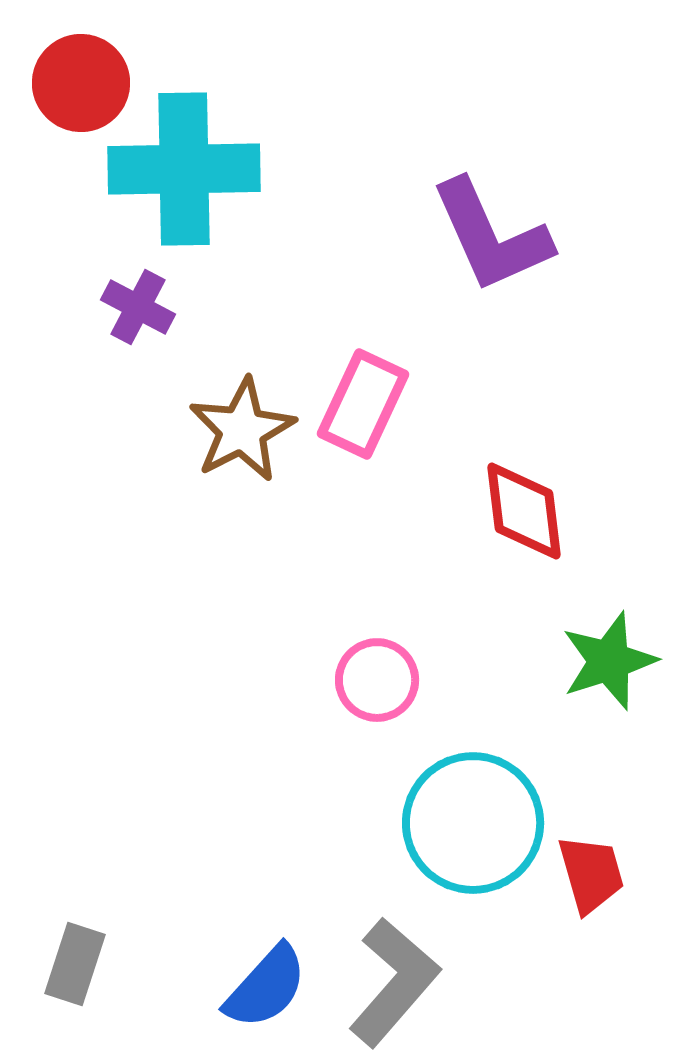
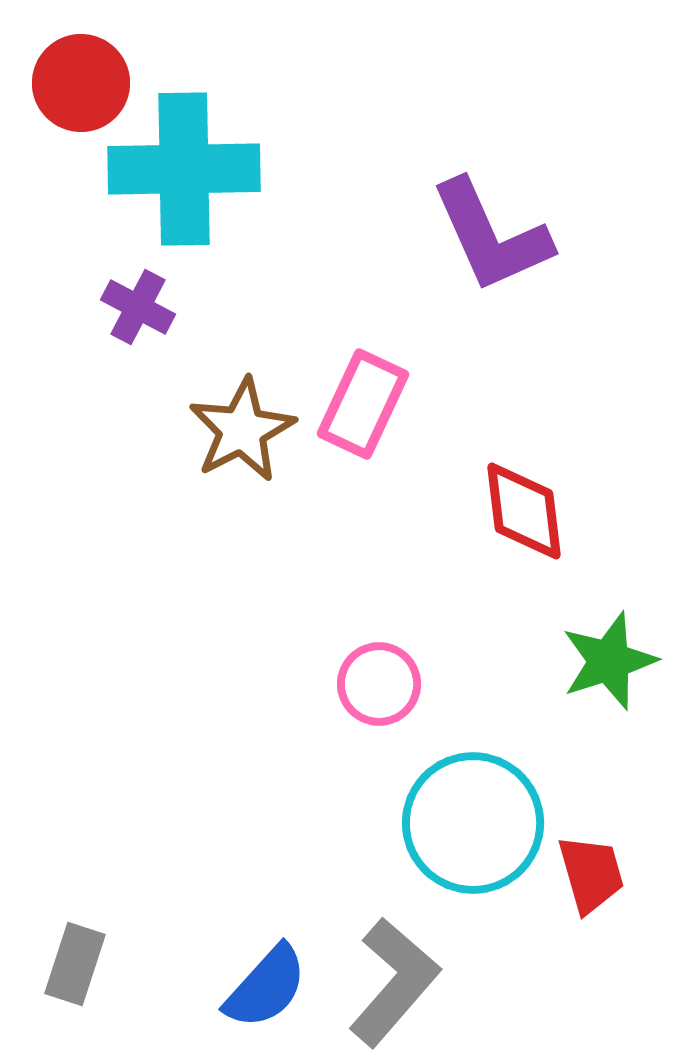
pink circle: moved 2 px right, 4 px down
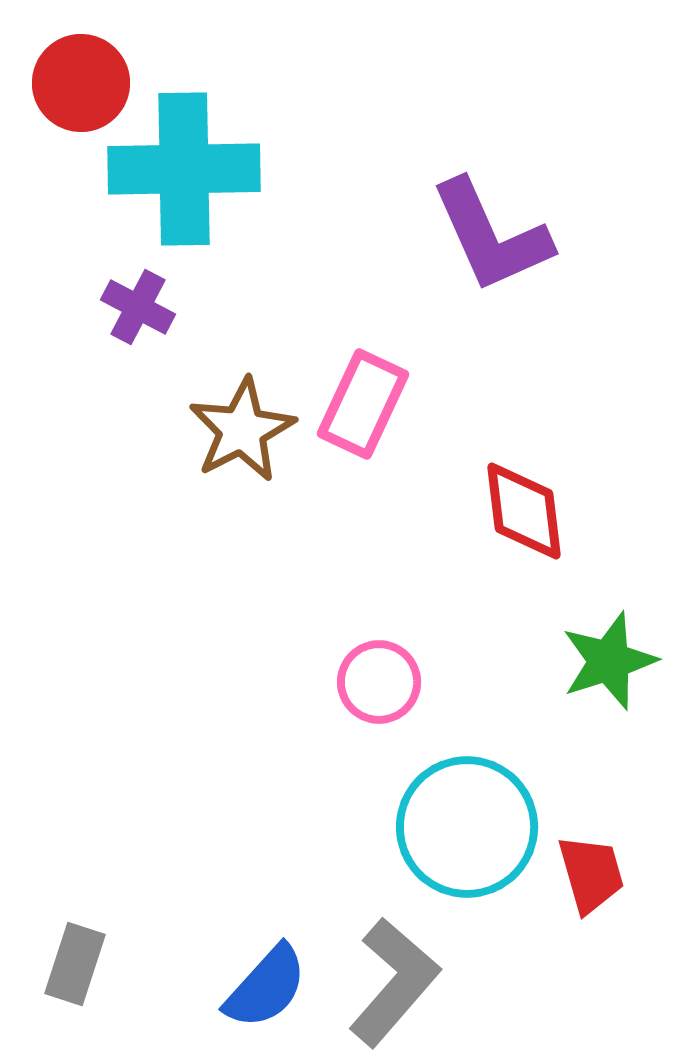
pink circle: moved 2 px up
cyan circle: moved 6 px left, 4 px down
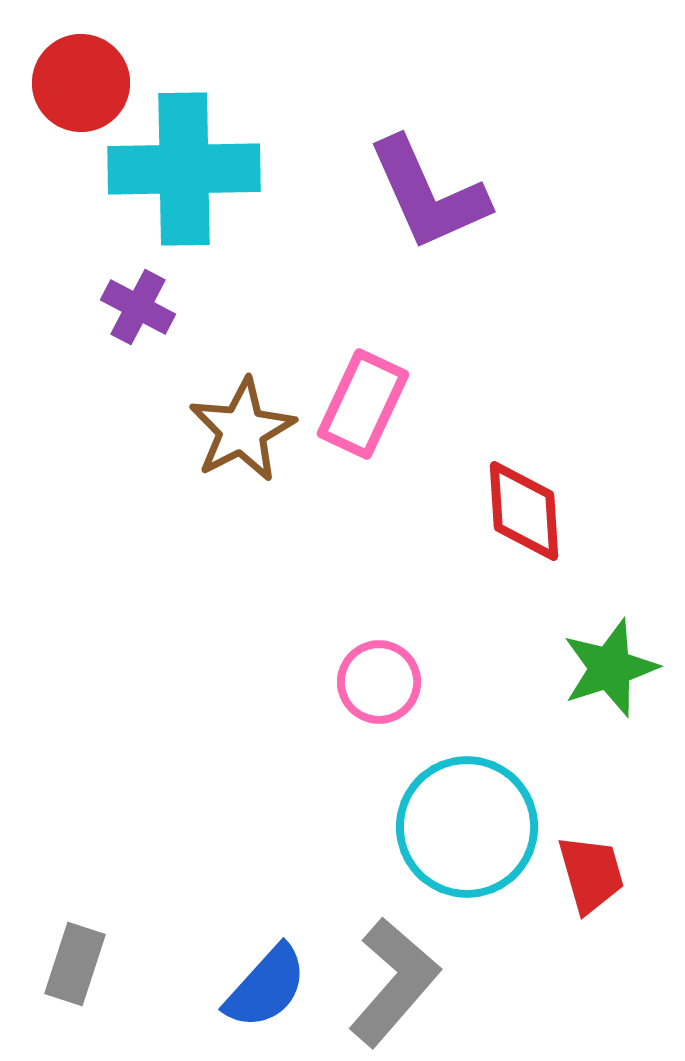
purple L-shape: moved 63 px left, 42 px up
red diamond: rotated 3 degrees clockwise
green star: moved 1 px right, 7 px down
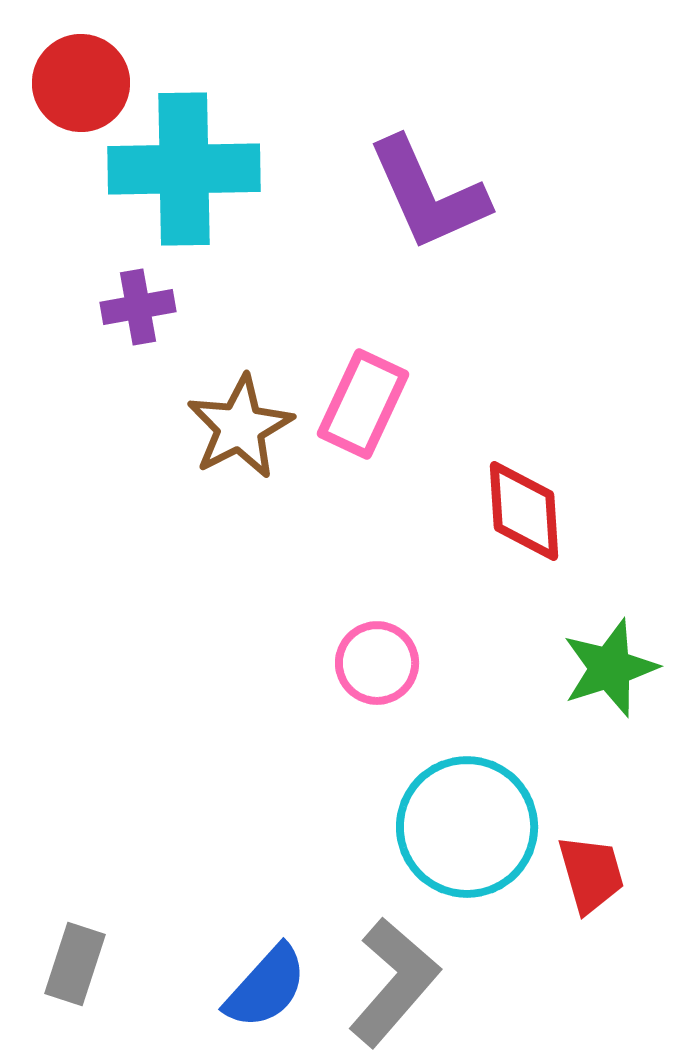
purple cross: rotated 38 degrees counterclockwise
brown star: moved 2 px left, 3 px up
pink circle: moved 2 px left, 19 px up
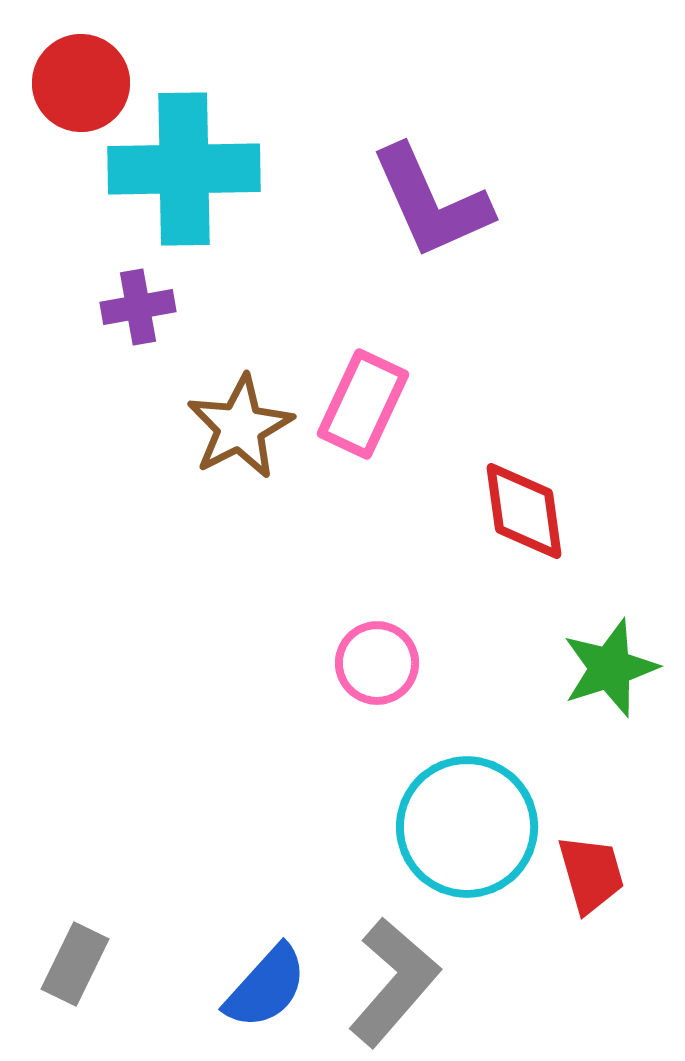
purple L-shape: moved 3 px right, 8 px down
red diamond: rotated 4 degrees counterclockwise
gray rectangle: rotated 8 degrees clockwise
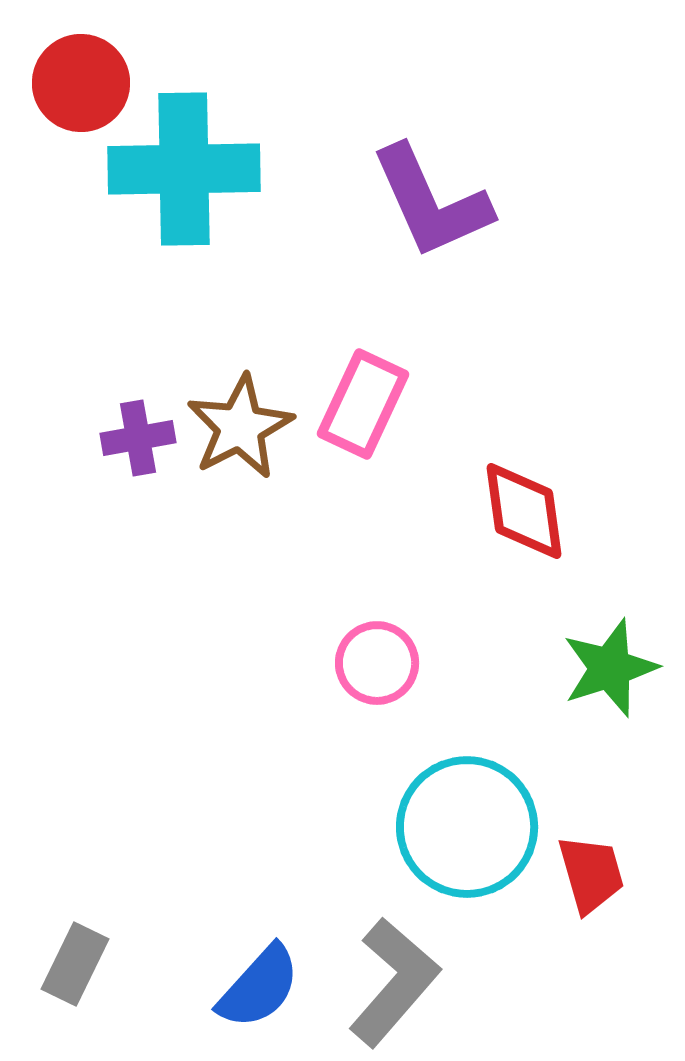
purple cross: moved 131 px down
blue semicircle: moved 7 px left
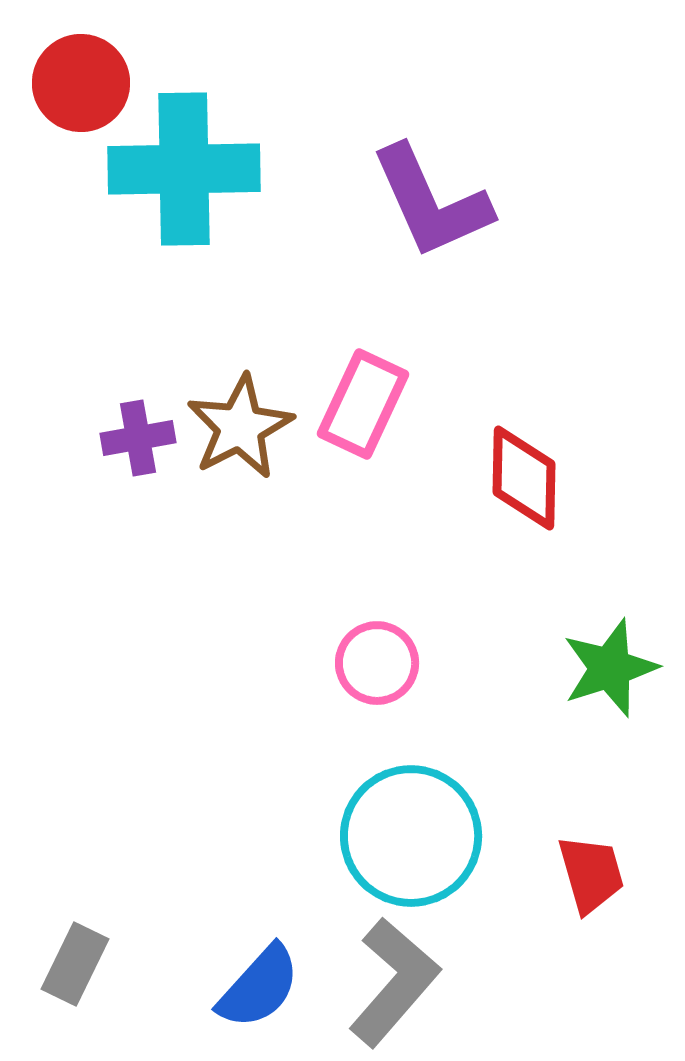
red diamond: moved 33 px up; rotated 9 degrees clockwise
cyan circle: moved 56 px left, 9 px down
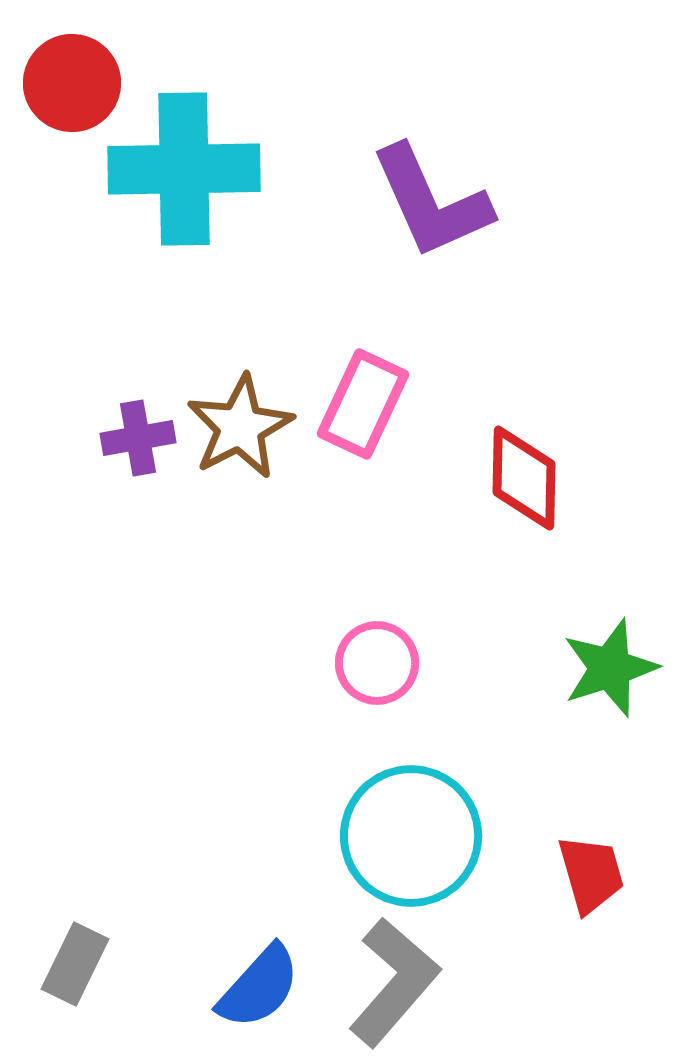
red circle: moved 9 px left
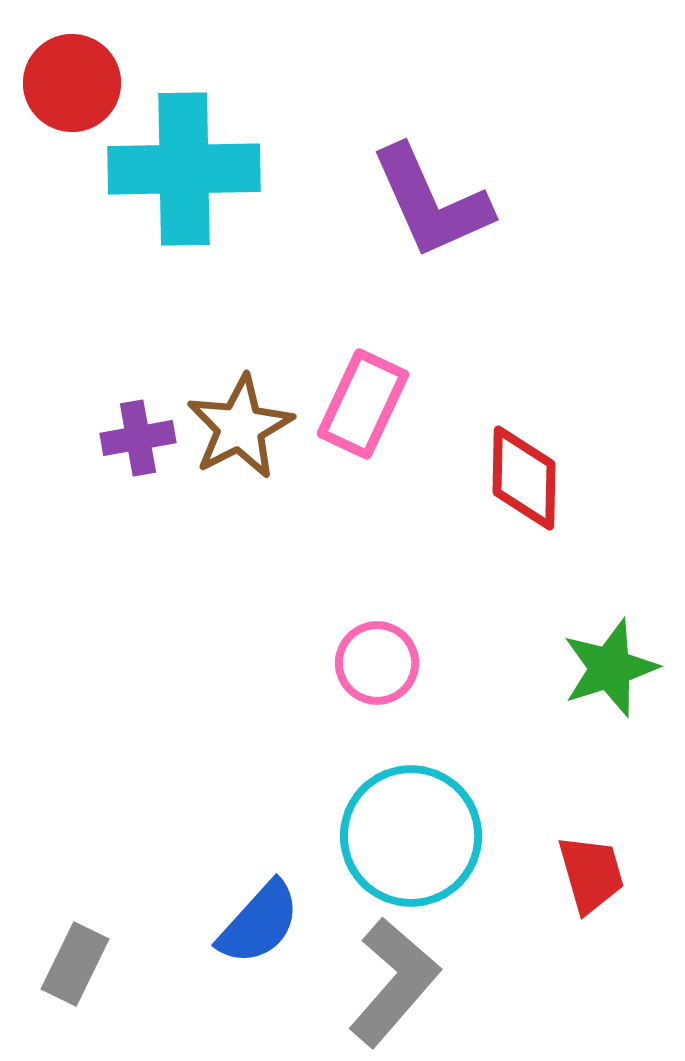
blue semicircle: moved 64 px up
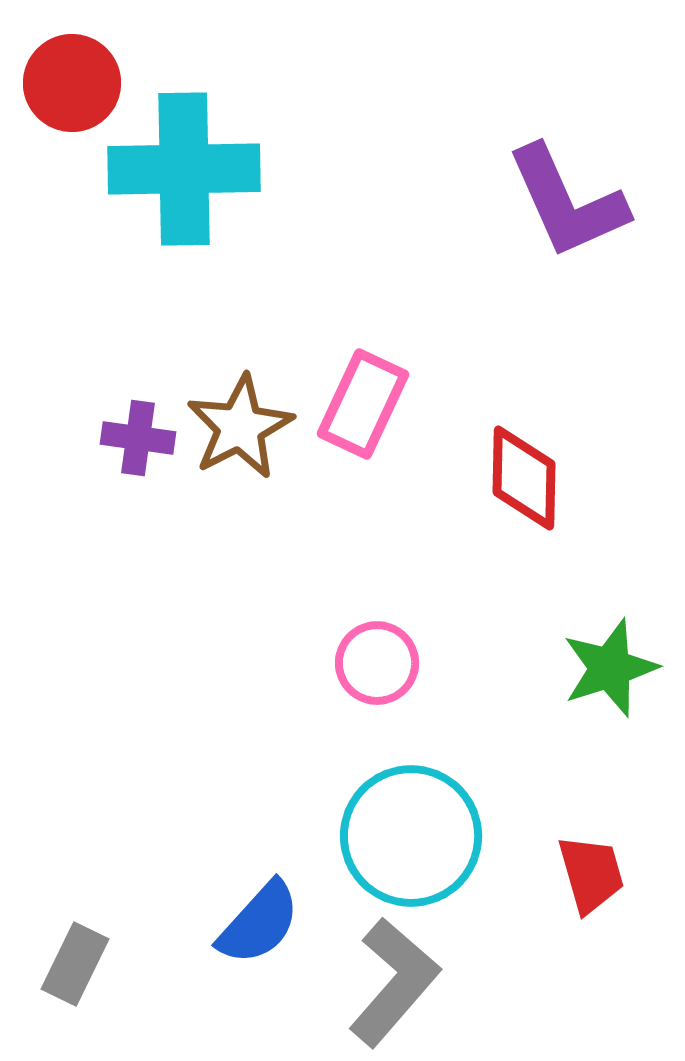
purple L-shape: moved 136 px right
purple cross: rotated 18 degrees clockwise
